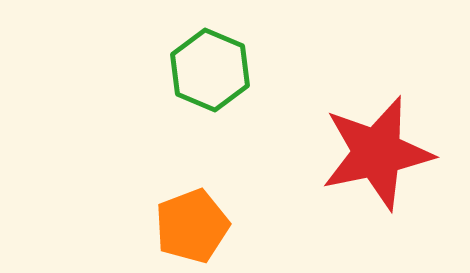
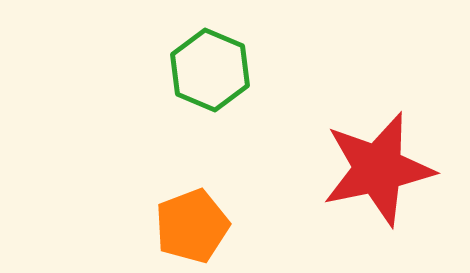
red star: moved 1 px right, 16 px down
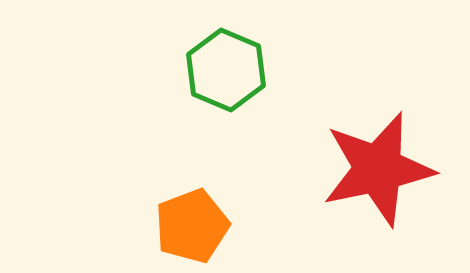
green hexagon: moved 16 px right
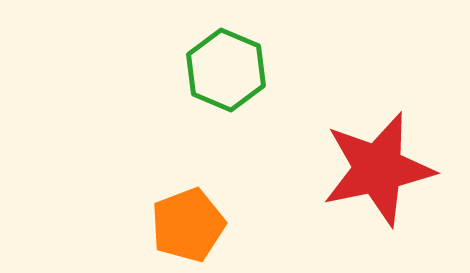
orange pentagon: moved 4 px left, 1 px up
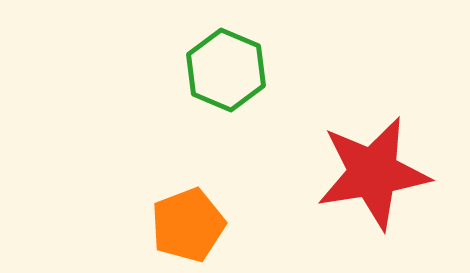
red star: moved 5 px left, 4 px down; rotated 3 degrees clockwise
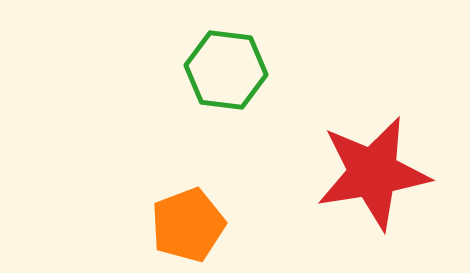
green hexagon: rotated 16 degrees counterclockwise
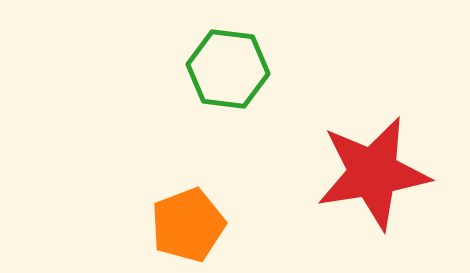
green hexagon: moved 2 px right, 1 px up
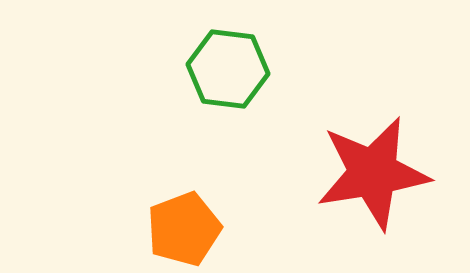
orange pentagon: moved 4 px left, 4 px down
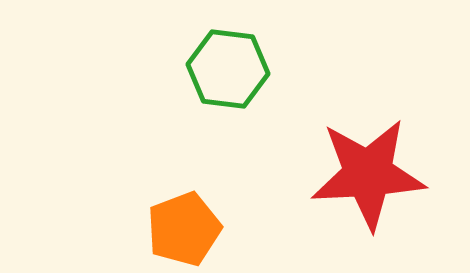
red star: moved 5 px left, 1 px down; rotated 6 degrees clockwise
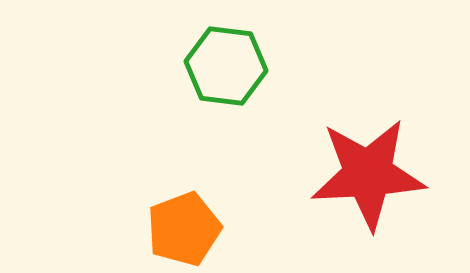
green hexagon: moved 2 px left, 3 px up
